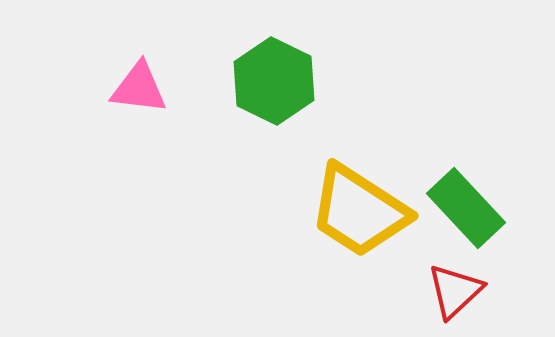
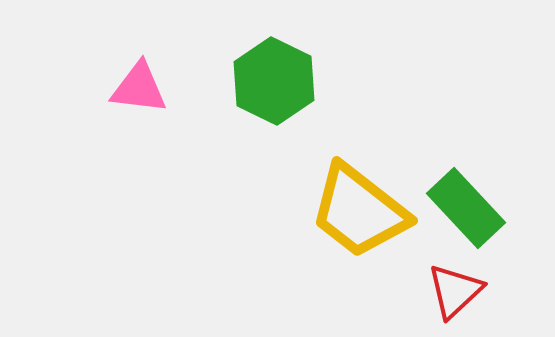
yellow trapezoid: rotated 5 degrees clockwise
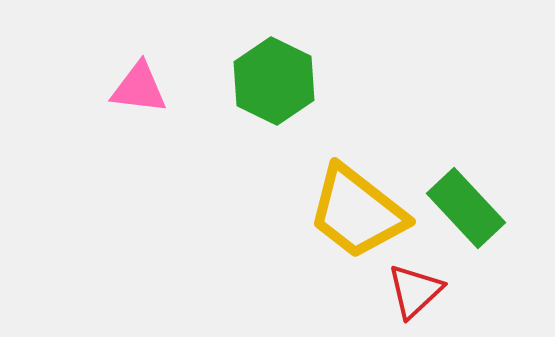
yellow trapezoid: moved 2 px left, 1 px down
red triangle: moved 40 px left
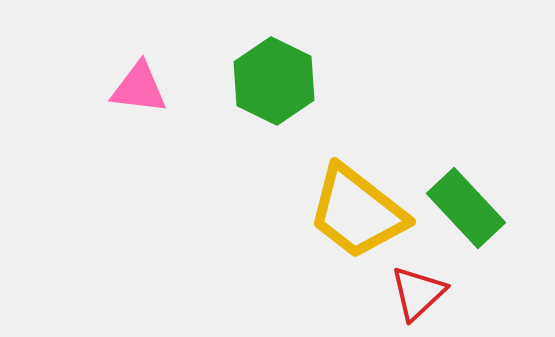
red triangle: moved 3 px right, 2 px down
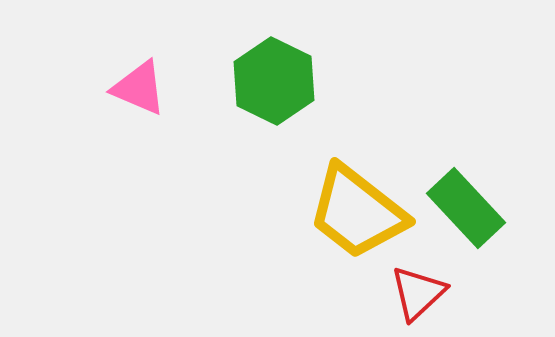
pink triangle: rotated 16 degrees clockwise
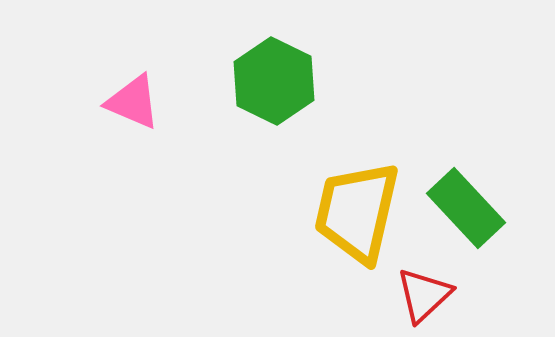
pink triangle: moved 6 px left, 14 px down
yellow trapezoid: rotated 65 degrees clockwise
red triangle: moved 6 px right, 2 px down
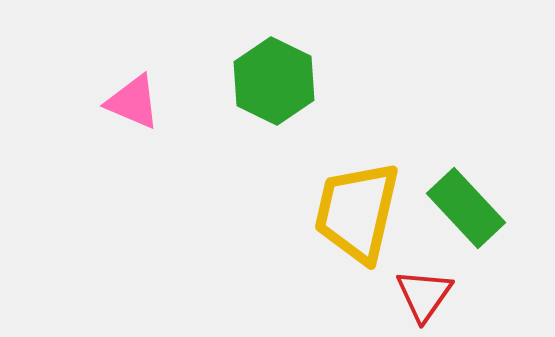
red triangle: rotated 12 degrees counterclockwise
